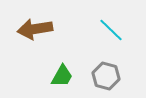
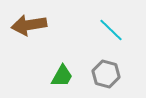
brown arrow: moved 6 px left, 4 px up
gray hexagon: moved 2 px up
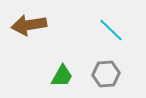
gray hexagon: rotated 20 degrees counterclockwise
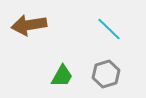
cyan line: moved 2 px left, 1 px up
gray hexagon: rotated 12 degrees counterclockwise
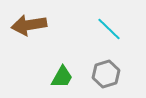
green trapezoid: moved 1 px down
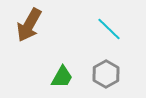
brown arrow: rotated 52 degrees counterclockwise
gray hexagon: rotated 12 degrees counterclockwise
